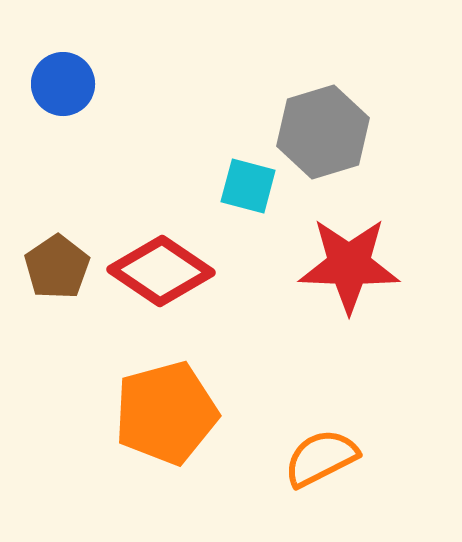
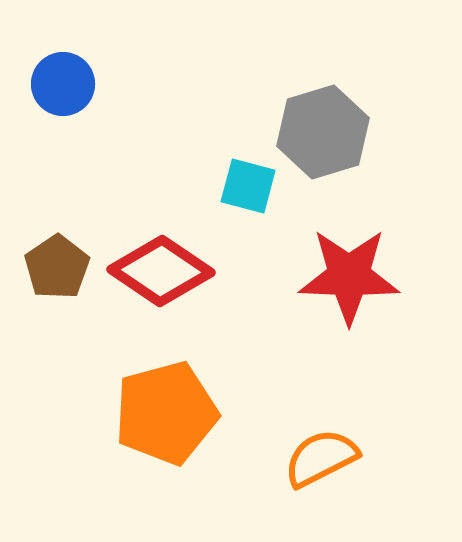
red star: moved 11 px down
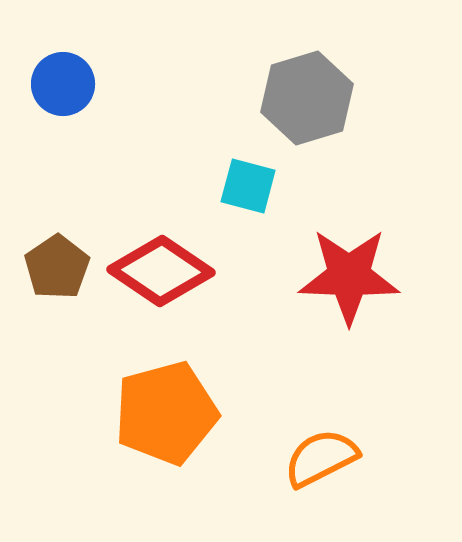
gray hexagon: moved 16 px left, 34 px up
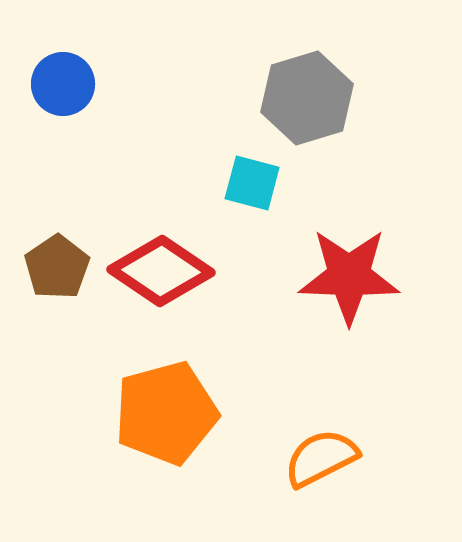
cyan square: moved 4 px right, 3 px up
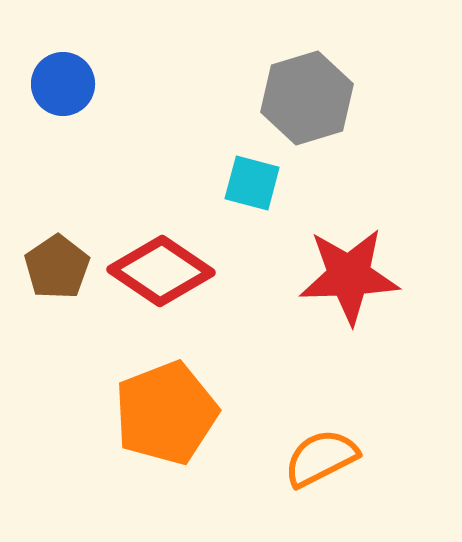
red star: rotated 4 degrees counterclockwise
orange pentagon: rotated 6 degrees counterclockwise
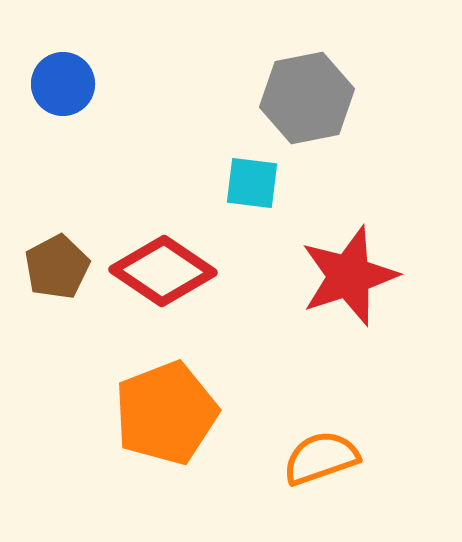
gray hexagon: rotated 6 degrees clockwise
cyan square: rotated 8 degrees counterclockwise
brown pentagon: rotated 6 degrees clockwise
red diamond: moved 2 px right
red star: rotated 16 degrees counterclockwise
orange semicircle: rotated 8 degrees clockwise
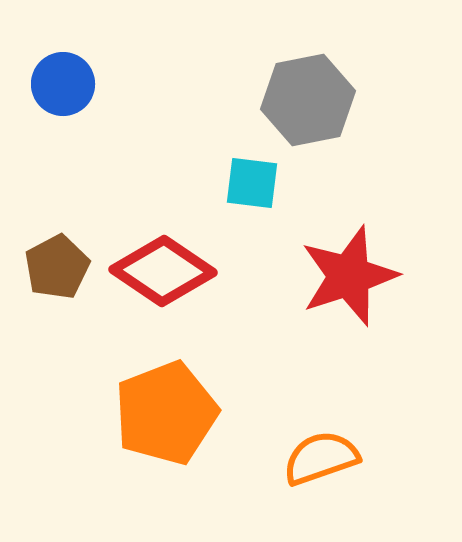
gray hexagon: moved 1 px right, 2 px down
